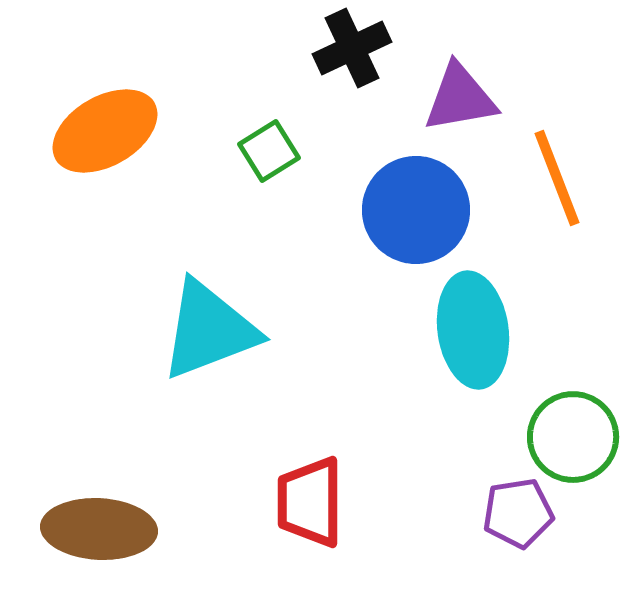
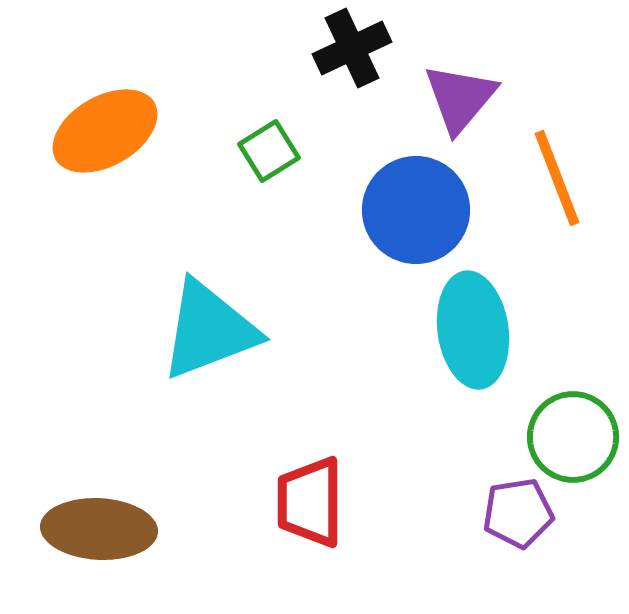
purple triangle: rotated 40 degrees counterclockwise
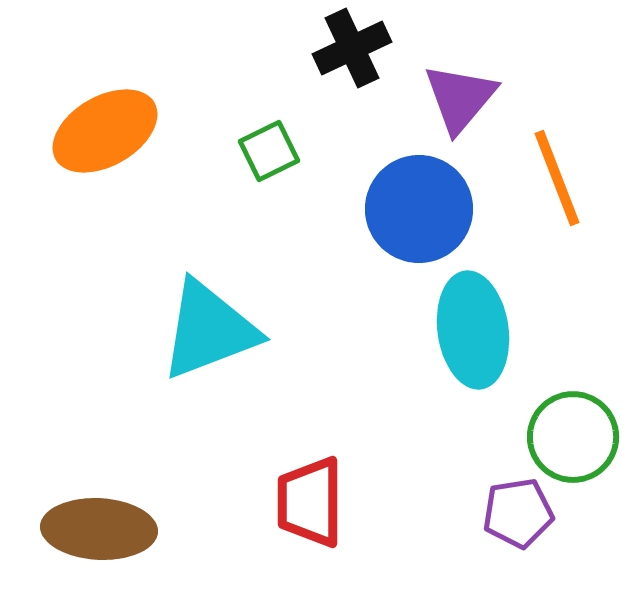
green square: rotated 6 degrees clockwise
blue circle: moved 3 px right, 1 px up
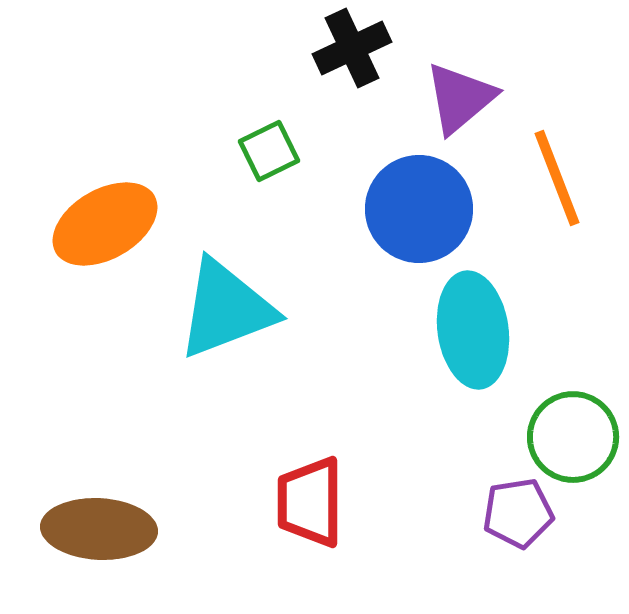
purple triangle: rotated 10 degrees clockwise
orange ellipse: moved 93 px down
cyan triangle: moved 17 px right, 21 px up
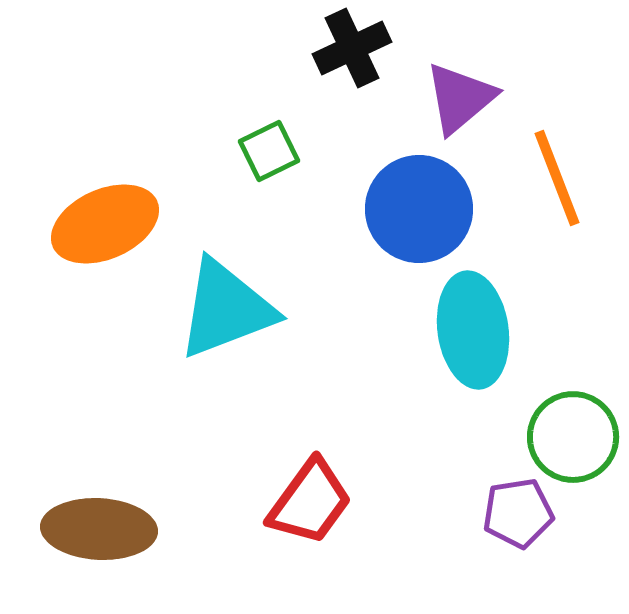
orange ellipse: rotated 6 degrees clockwise
red trapezoid: rotated 144 degrees counterclockwise
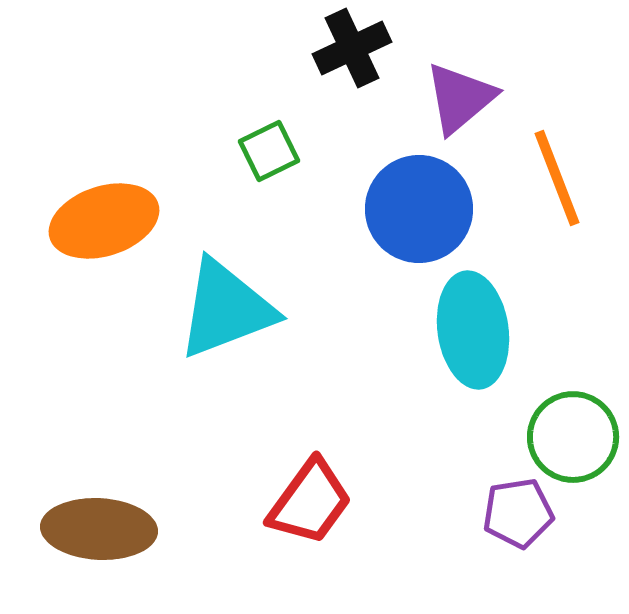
orange ellipse: moved 1 px left, 3 px up; rotated 6 degrees clockwise
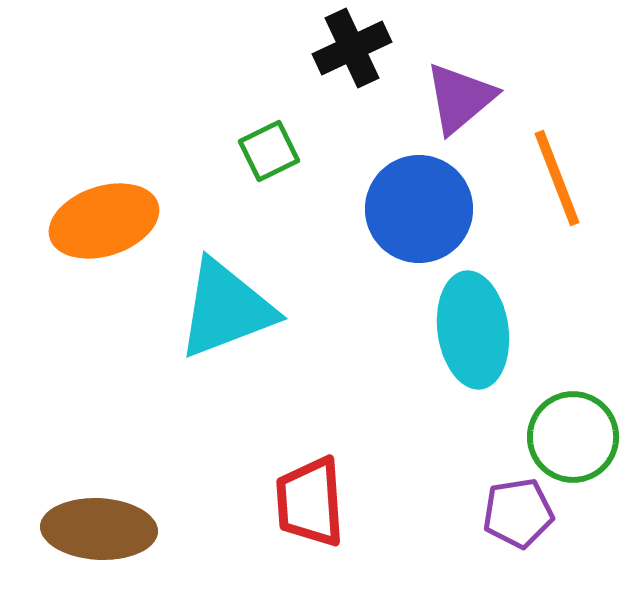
red trapezoid: rotated 140 degrees clockwise
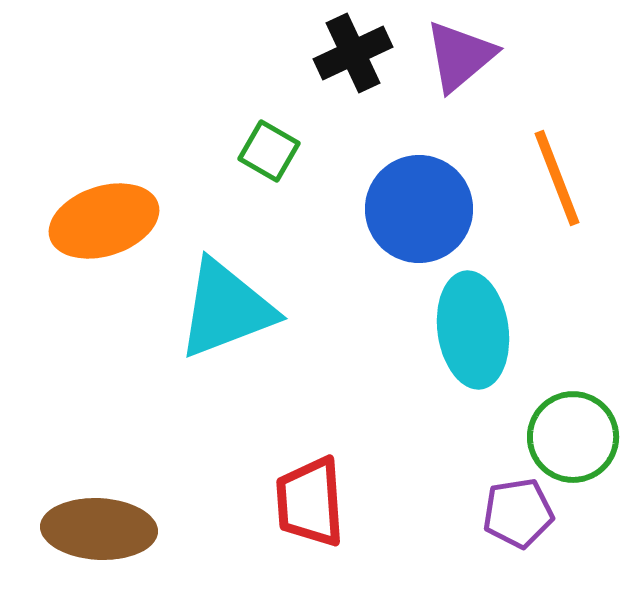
black cross: moved 1 px right, 5 px down
purple triangle: moved 42 px up
green square: rotated 34 degrees counterclockwise
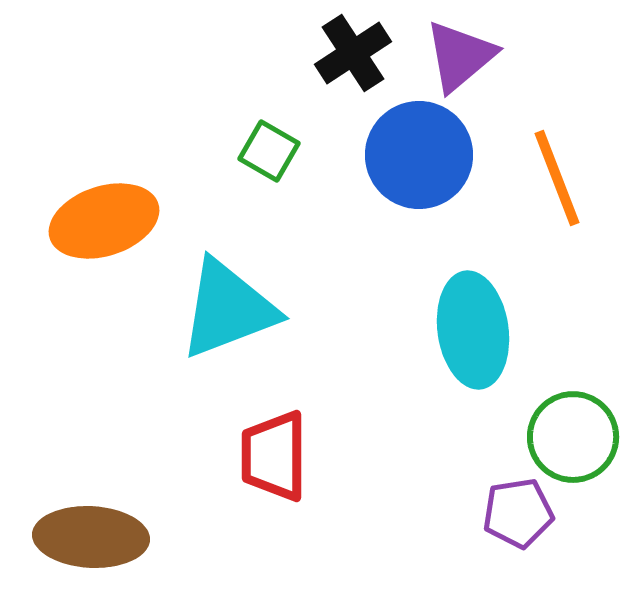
black cross: rotated 8 degrees counterclockwise
blue circle: moved 54 px up
cyan triangle: moved 2 px right
red trapezoid: moved 36 px left, 46 px up; rotated 4 degrees clockwise
brown ellipse: moved 8 px left, 8 px down
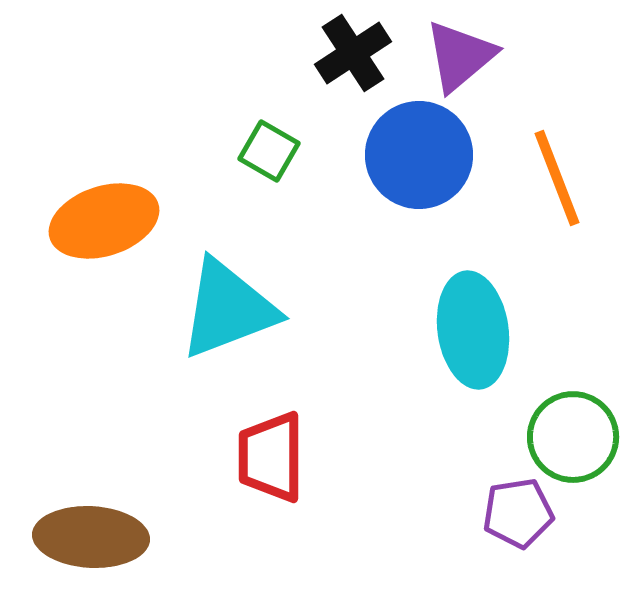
red trapezoid: moved 3 px left, 1 px down
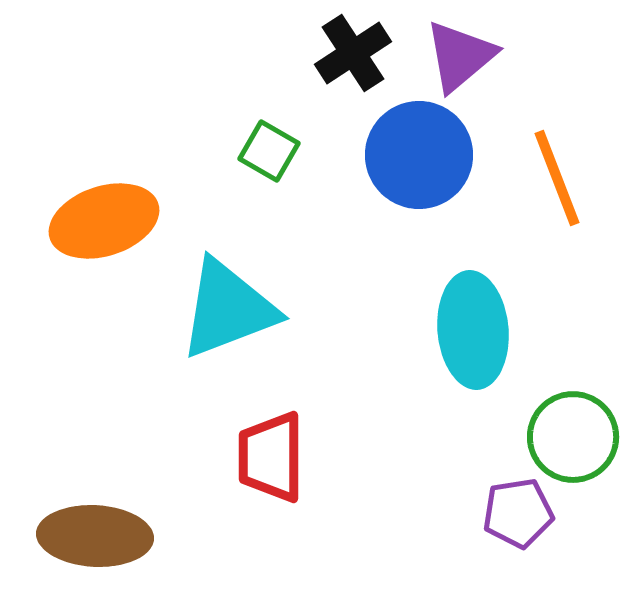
cyan ellipse: rotated 3 degrees clockwise
brown ellipse: moved 4 px right, 1 px up
